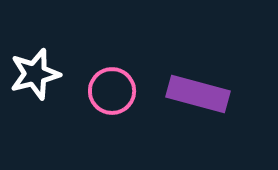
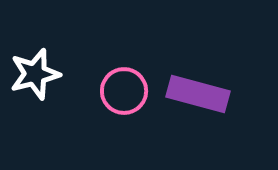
pink circle: moved 12 px right
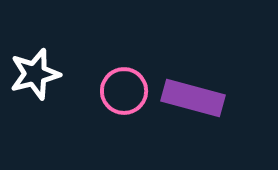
purple rectangle: moved 5 px left, 4 px down
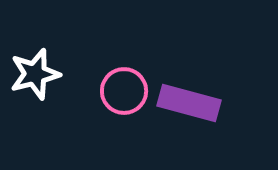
purple rectangle: moved 4 px left, 5 px down
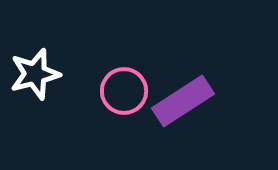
purple rectangle: moved 6 px left, 2 px up; rotated 48 degrees counterclockwise
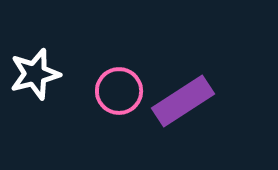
pink circle: moved 5 px left
